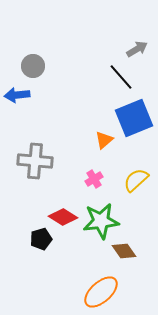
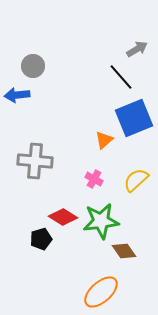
pink cross: rotated 30 degrees counterclockwise
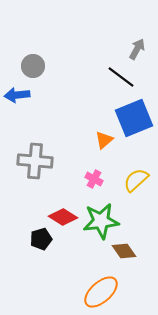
gray arrow: rotated 30 degrees counterclockwise
black line: rotated 12 degrees counterclockwise
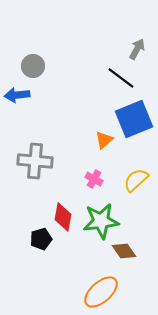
black line: moved 1 px down
blue square: moved 1 px down
red diamond: rotated 68 degrees clockwise
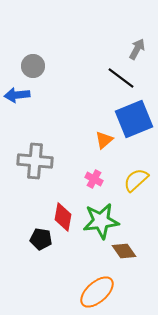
black pentagon: rotated 25 degrees clockwise
orange ellipse: moved 4 px left
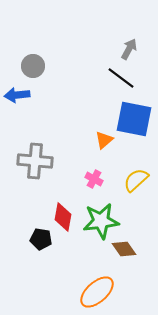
gray arrow: moved 8 px left
blue square: rotated 33 degrees clockwise
brown diamond: moved 2 px up
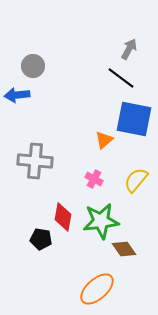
yellow semicircle: rotated 8 degrees counterclockwise
orange ellipse: moved 3 px up
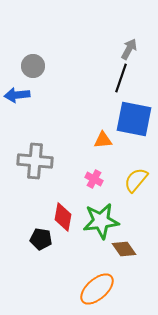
black line: rotated 72 degrees clockwise
orange triangle: moved 1 px left; rotated 36 degrees clockwise
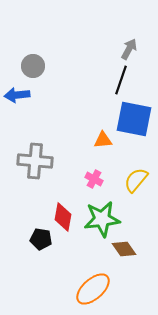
black line: moved 2 px down
green star: moved 1 px right, 2 px up
orange ellipse: moved 4 px left
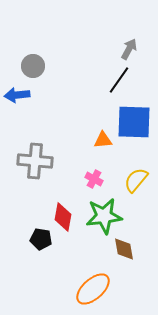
black line: moved 2 px left; rotated 16 degrees clockwise
blue square: moved 3 px down; rotated 9 degrees counterclockwise
green star: moved 2 px right, 3 px up
brown diamond: rotated 25 degrees clockwise
